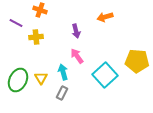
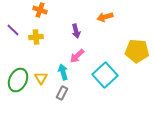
purple line: moved 3 px left, 7 px down; rotated 16 degrees clockwise
pink arrow: rotated 98 degrees counterclockwise
yellow pentagon: moved 10 px up
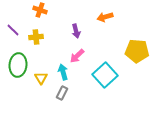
green ellipse: moved 15 px up; rotated 20 degrees counterclockwise
